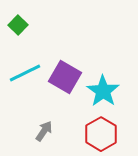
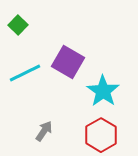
purple square: moved 3 px right, 15 px up
red hexagon: moved 1 px down
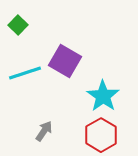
purple square: moved 3 px left, 1 px up
cyan line: rotated 8 degrees clockwise
cyan star: moved 5 px down
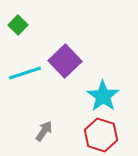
purple square: rotated 16 degrees clockwise
red hexagon: rotated 12 degrees counterclockwise
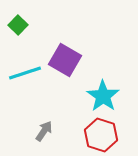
purple square: moved 1 px up; rotated 16 degrees counterclockwise
